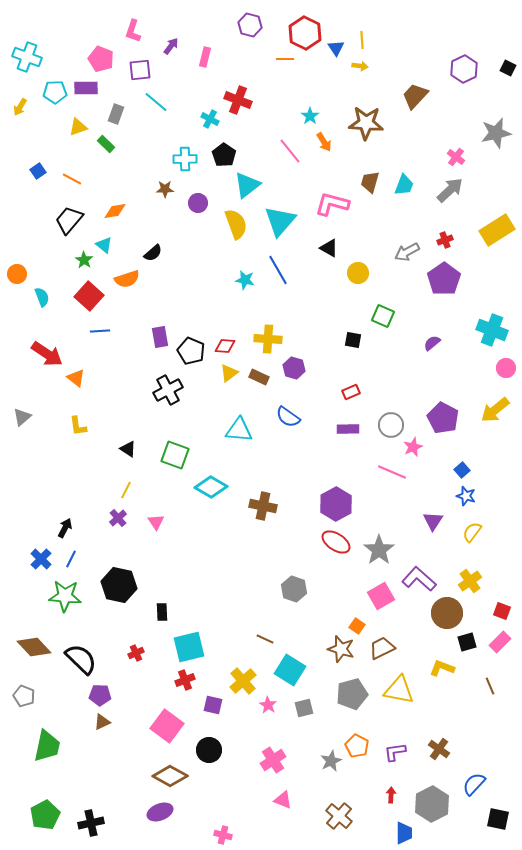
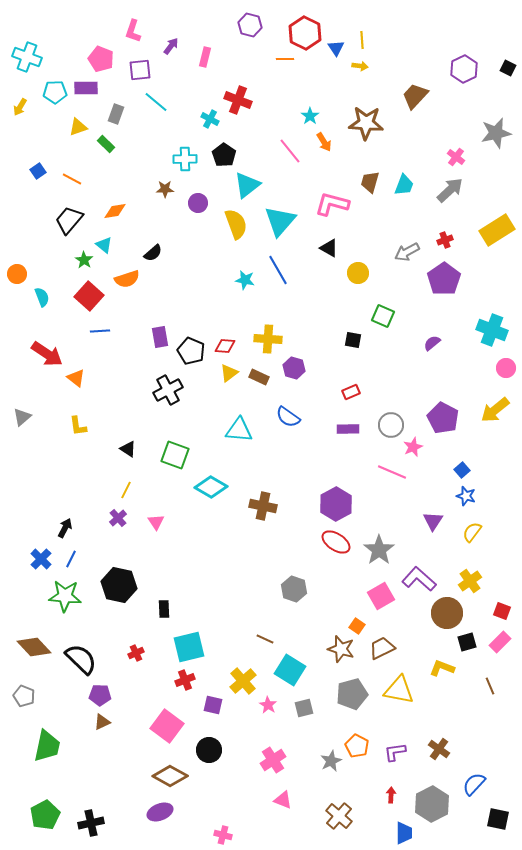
black rectangle at (162, 612): moved 2 px right, 3 px up
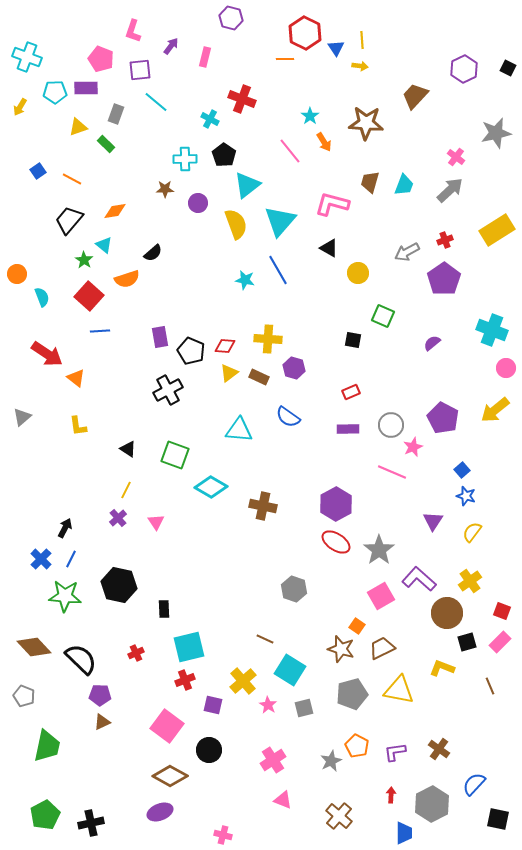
purple hexagon at (250, 25): moved 19 px left, 7 px up
red cross at (238, 100): moved 4 px right, 1 px up
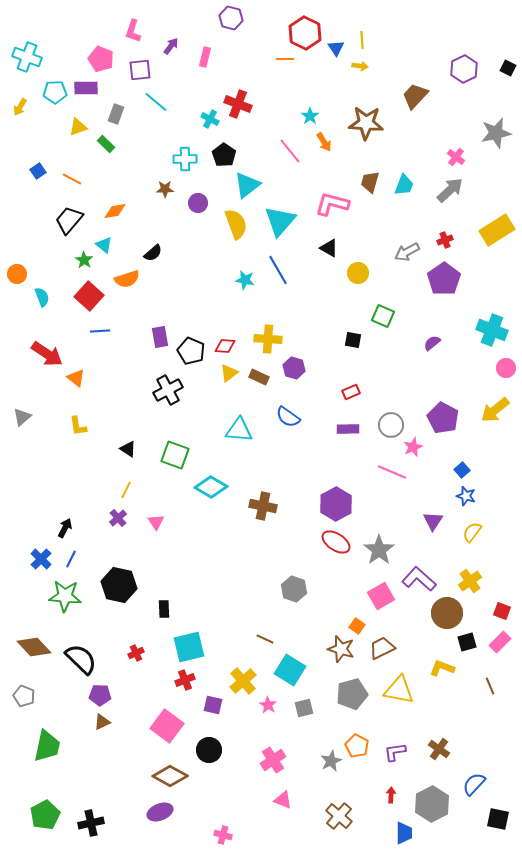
red cross at (242, 99): moved 4 px left, 5 px down
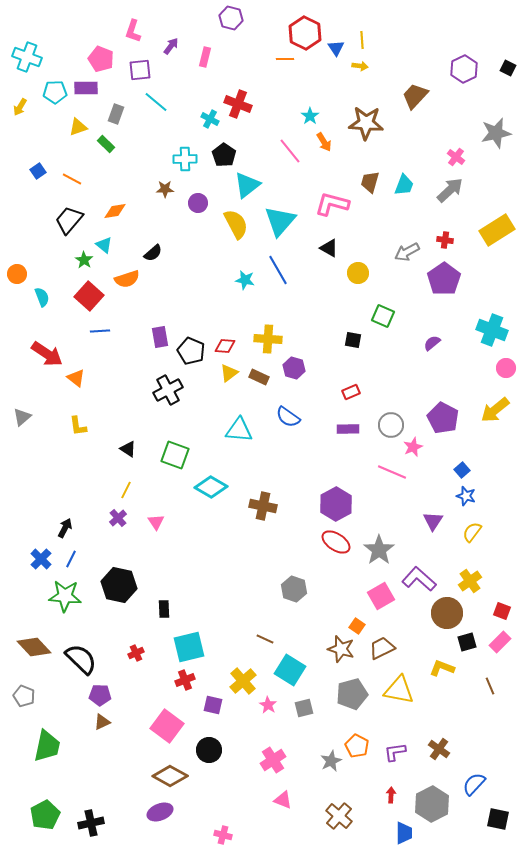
yellow semicircle at (236, 224): rotated 8 degrees counterclockwise
red cross at (445, 240): rotated 28 degrees clockwise
